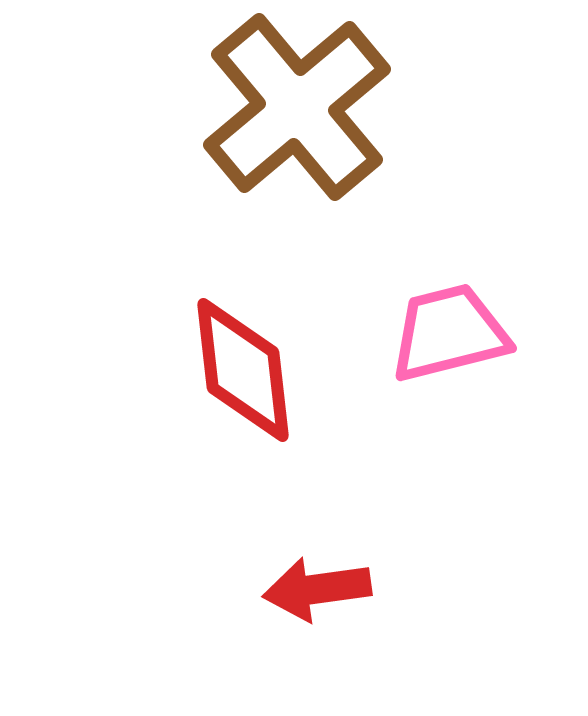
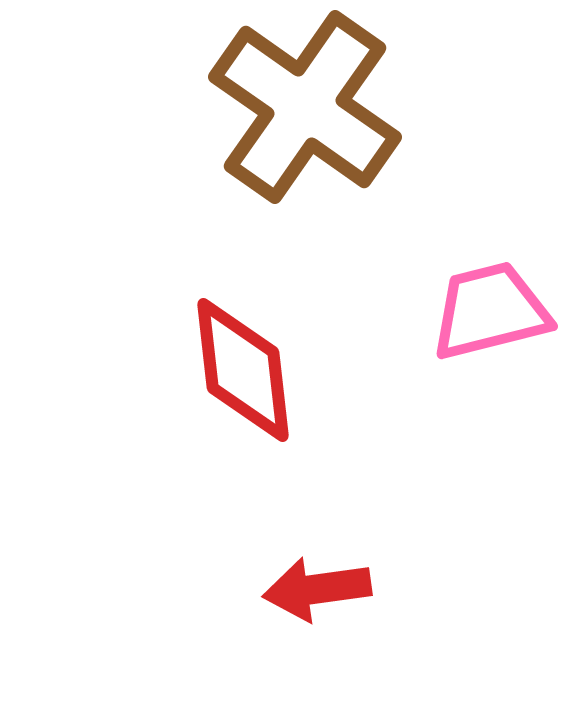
brown cross: moved 8 px right; rotated 15 degrees counterclockwise
pink trapezoid: moved 41 px right, 22 px up
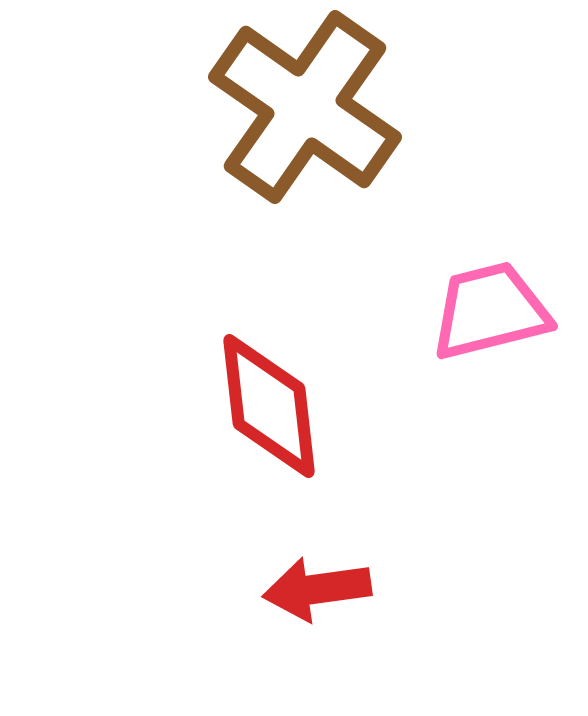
red diamond: moved 26 px right, 36 px down
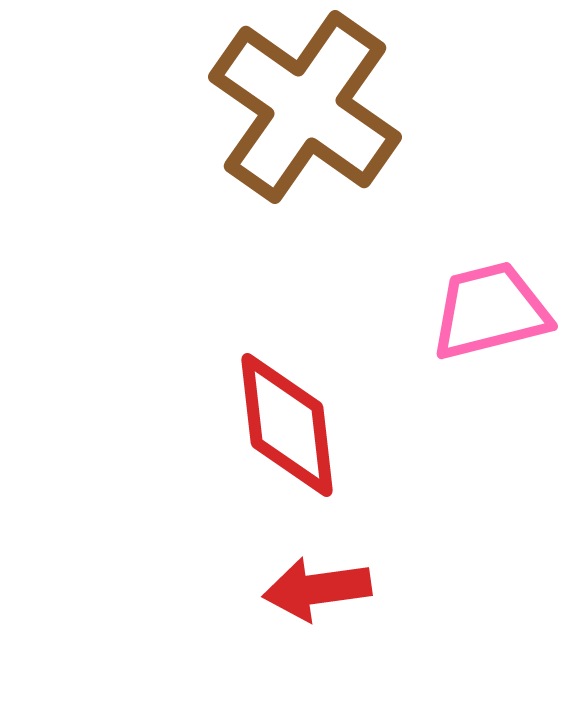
red diamond: moved 18 px right, 19 px down
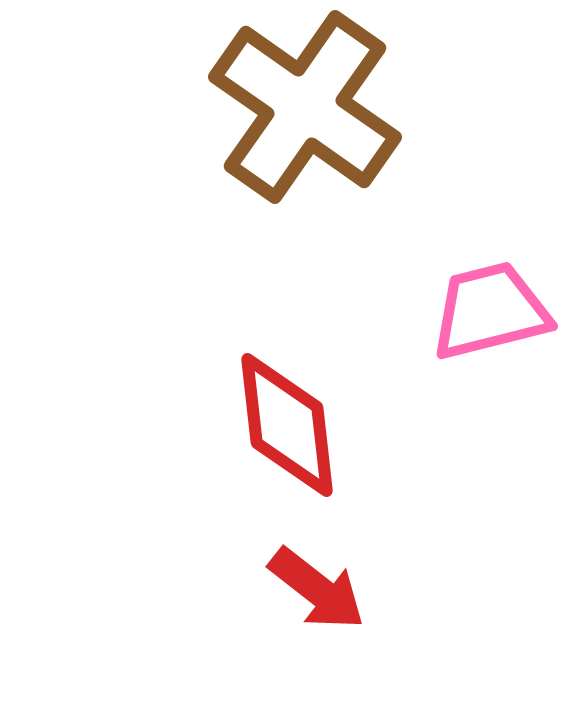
red arrow: rotated 134 degrees counterclockwise
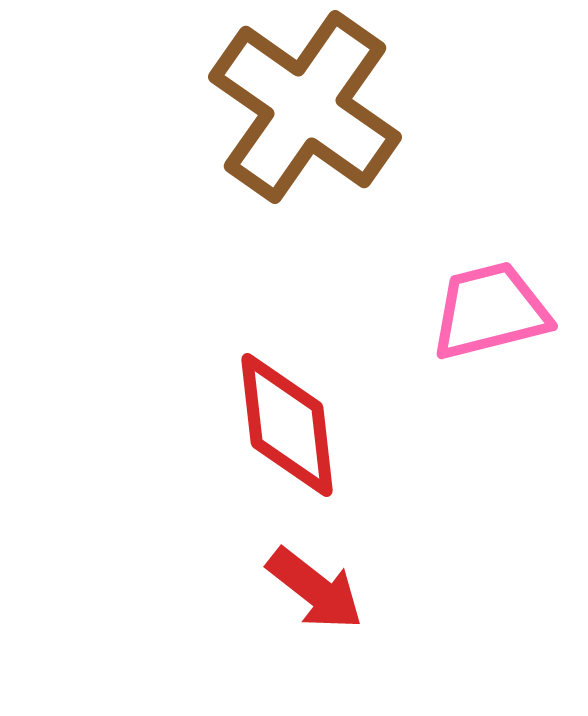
red arrow: moved 2 px left
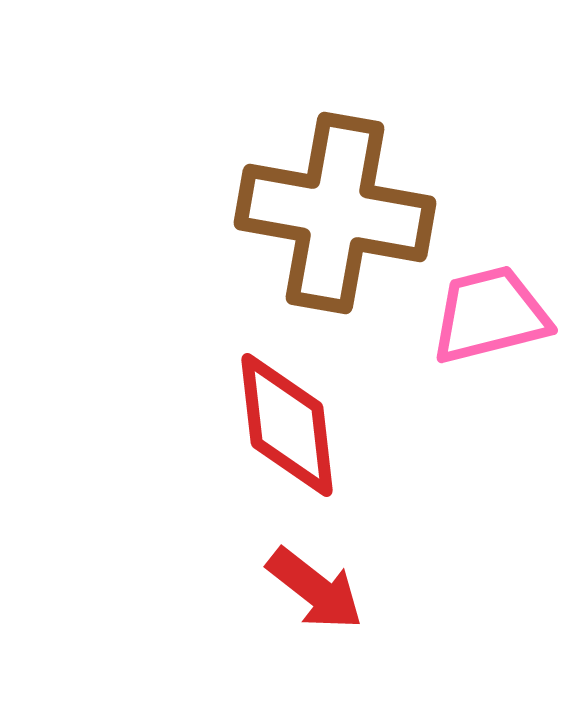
brown cross: moved 30 px right, 106 px down; rotated 25 degrees counterclockwise
pink trapezoid: moved 4 px down
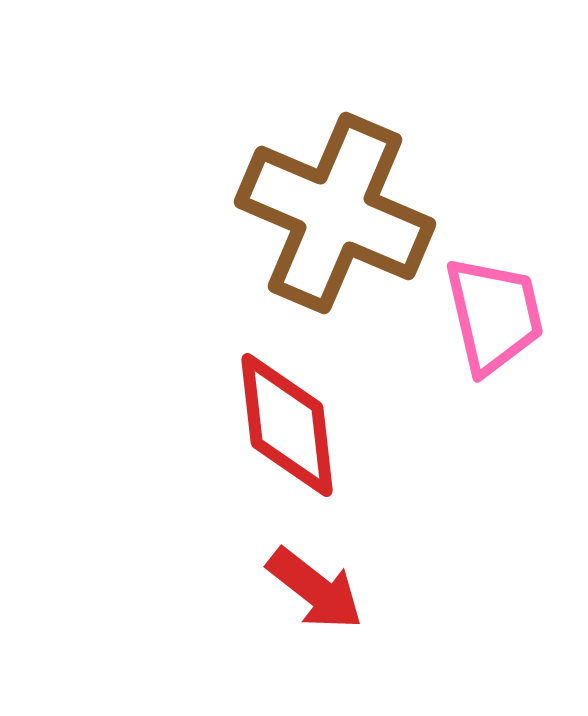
brown cross: rotated 13 degrees clockwise
pink trapezoid: moved 4 px right; rotated 91 degrees clockwise
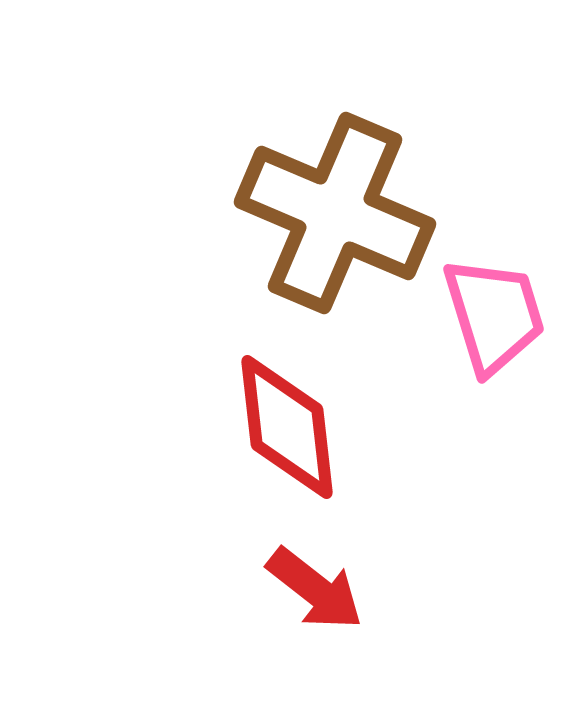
pink trapezoid: rotated 4 degrees counterclockwise
red diamond: moved 2 px down
